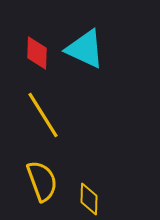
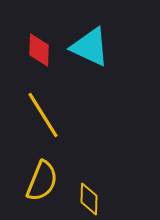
cyan triangle: moved 5 px right, 2 px up
red diamond: moved 2 px right, 3 px up
yellow semicircle: rotated 42 degrees clockwise
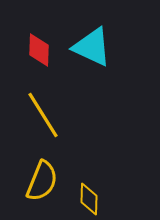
cyan triangle: moved 2 px right
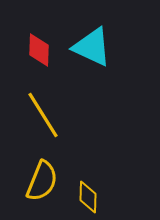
yellow diamond: moved 1 px left, 2 px up
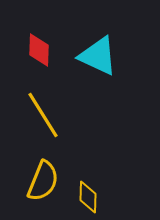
cyan triangle: moved 6 px right, 9 px down
yellow semicircle: moved 1 px right
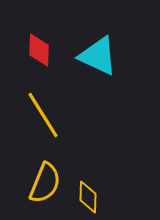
yellow semicircle: moved 2 px right, 2 px down
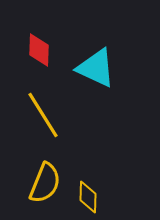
cyan triangle: moved 2 px left, 12 px down
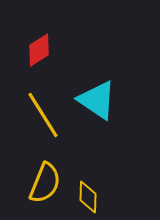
red diamond: rotated 56 degrees clockwise
cyan triangle: moved 1 px right, 32 px down; rotated 9 degrees clockwise
